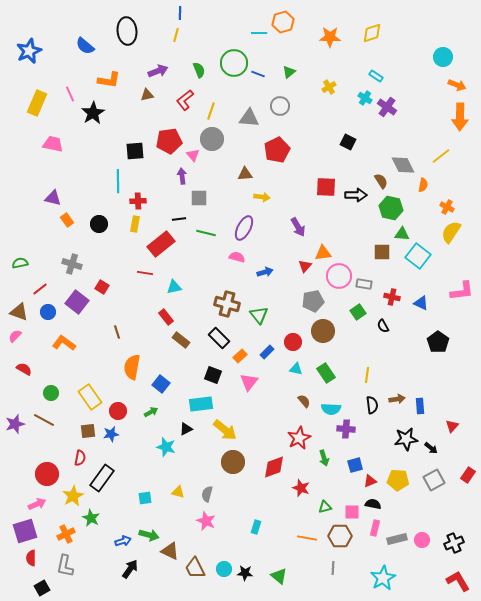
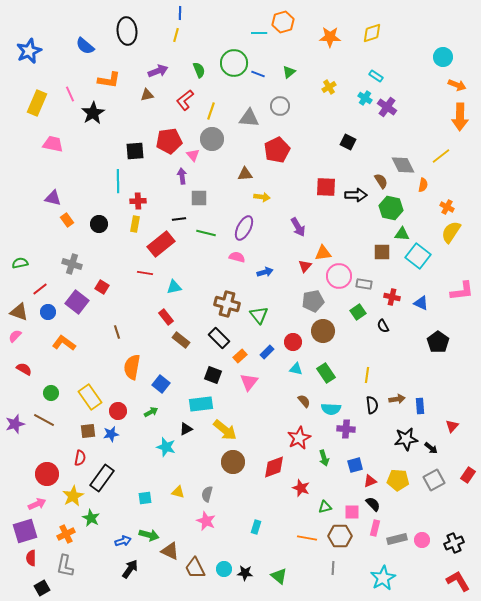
black semicircle at (373, 504): rotated 35 degrees clockwise
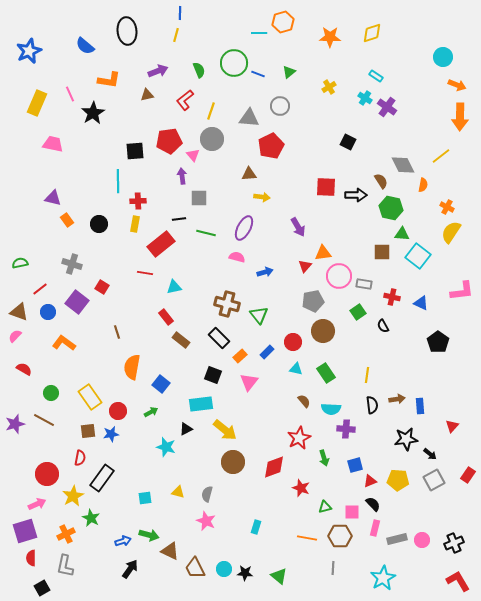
red pentagon at (277, 150): moved 6 px left, 4 px up
brown triangle at (245, 174): moved 4 px right
black arrow at (431, 448): moved 1 px left, 6 px down
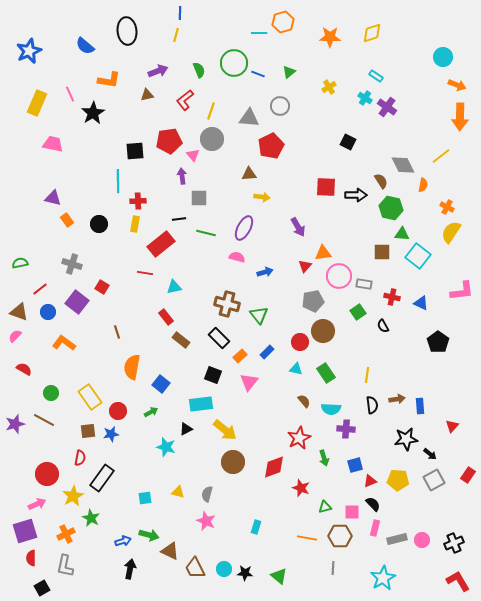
red circle at (293, 342): moved 7 px right
black arrow at (130, 569): rotated 24 degrees counterclockwise
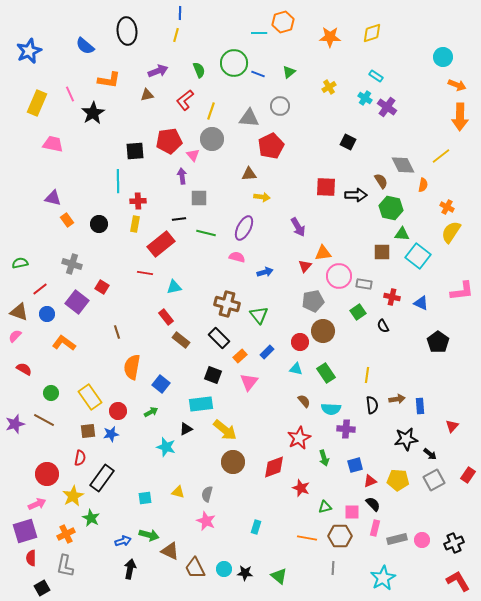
blue circle at (48, 312): moved 1 px left, 2 px down
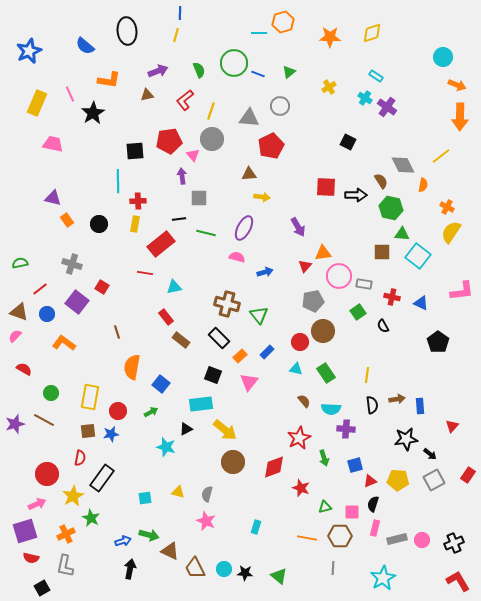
yellow rectangle at (90, 397): rotated 45 degrees clockwise
black semicircle at (373, 504): rotated 119 degrees counterclockwise
red semicircle at (31, 558): rotated 77 degrees counterclockwise
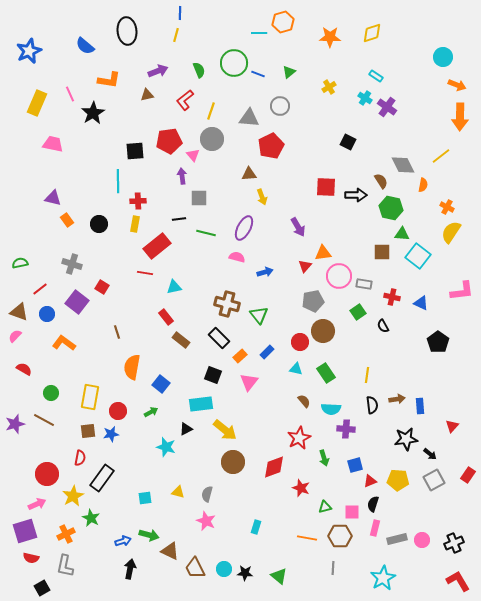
yellow arrow at (262, 197): rotated 63 degrees clockwise
red rectangle at (161, 244): moved 4 px left, 2 px down
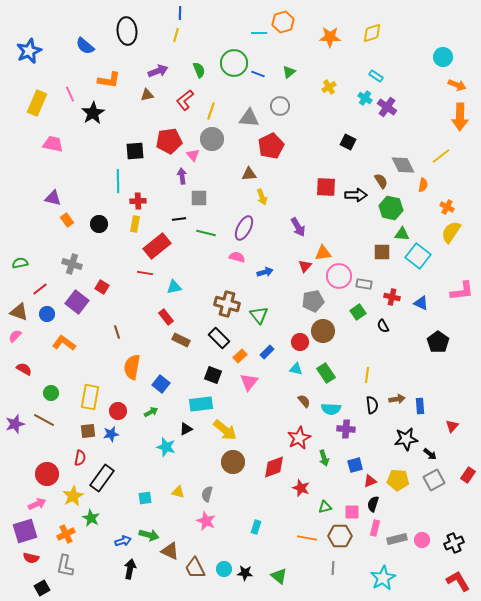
brown rectangle at (181, 340): rotated 12 degrees counterclockwise
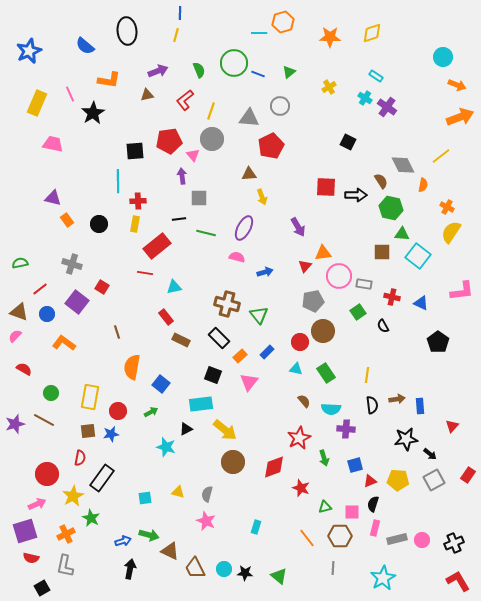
orange arrow at (460, 117): rotated 112 degrees counterclockwise
orange line at (307, 538): rotated 42 degrees clockwise
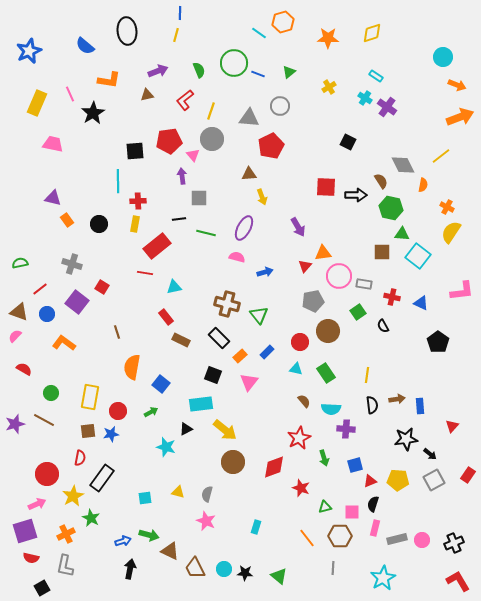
cyan line at (259, 33): rotated 35 degrees clockwise
orange star at (330, 37): moved 2 px left, 1 px down
brown circle at (323, 331): moved 5 px right
